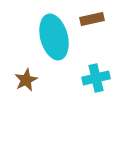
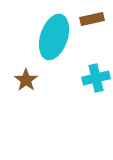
cyan ellipse: rotated 33 degrees clockwise
brown star: rotated 10 degrees counterclockwise
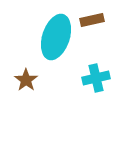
brown rectangle: moved 1 px down
cyan ellipse: moved 2 px right
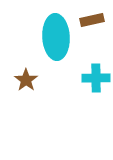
cyan ellipse: rotated 21 degrees counterclockwise
cyan cross: rotated 12 degrees clockwise
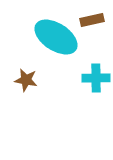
cyan ellipse: rotated 54 degrees counterclockwise
brown star: rotated 25 degrees counterclockwise
